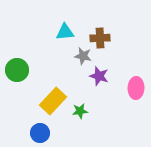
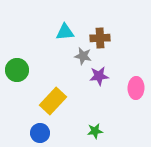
purple star: rotated 24 degrees counterclockwise
green star: moved 15 px right, 20 px down
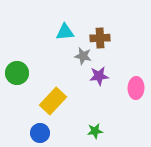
green circle: moved 3 px down
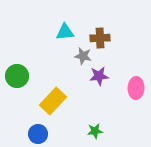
green circle: moved 3 px down
blue circle: moved 2 px left, 1 px down
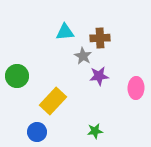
gray star: rotated 18 degrees clockwise
blue circle: moved 1 px left, 2 px up
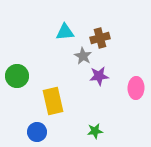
brown cross: rotated 12 degrees counterclockwise
yellow rectangle: rotated 56 degrees counterclockwise
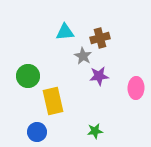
green circle: moved 11 px right
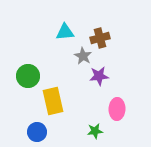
pink ellipse: moved 19 px left, 21 px down
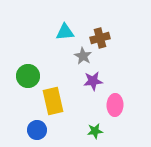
purple star: moved 6 px left, 5 px down
pink ellipse: moved 2 px left, 4 px up
blue circle: moved 2 px up
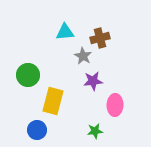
green circle: moved 1 px up
yellow rectangle: rotated 28 degrees clockwise
